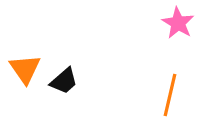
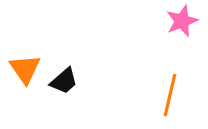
pink star: moved 4 px right, 2 px up; rotated 20 degrees clockwise
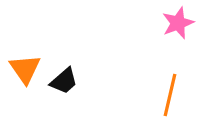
pink star: moved 4 px left, 2 px down
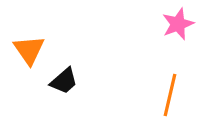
pink star: moved 1 px down
orange triangle: moved 4 px right, 19 px up
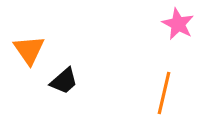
pink star: rotated 24 degrees counterclockwise
orange line: moved 6 px left, 2 px up
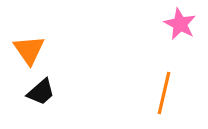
pink star: moved 2 px right
black trapezoid: moved 23 px left, 11 px down
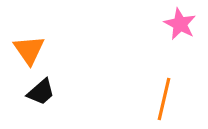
orange line: moved 6 px down
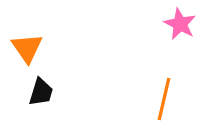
orange triangle: moved 2 px left, 2 px up
black trapezoid: rotated 32 degrees counterclockwise
